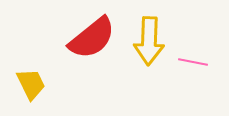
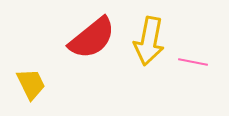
yellow arrow: rotated 9 degrees clockwise
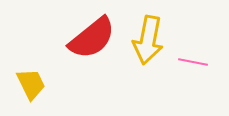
yellow arrow: moved 1 px left, 1 px up
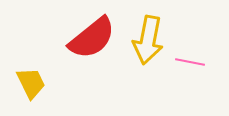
pink line: moved 3 px left
yellow trapezoid: moved 1 px up
